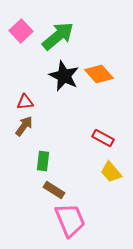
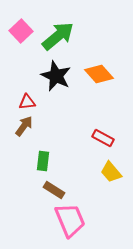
black star: moved 8 px left
red triangle: moved 2 px right
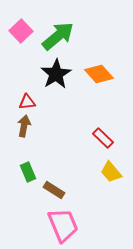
black star: moved 2 px up; rotated 16 degrees clockwise
brown arrow: rotated 25 degrees counterclockwise
red rectangle: rotated 15 degrees clockwise
green rectangle: moved 15 px left, 11 px down; rotated 30 degrees counterclockwise
pink trapezoid: moved 7 px left, 5 px down
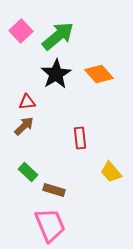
brown arrow: rotated 35 degrees clockwise
red rectangle: moved 23 px left; rotated 40 degrees clockwise
green rectangle: rotated 24 degrees counterclockwise
brown rectangle: rotated 15 degrees counterclockwise
pink trapezoid: moved 13 px left
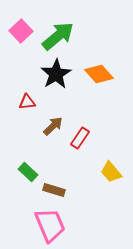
brown arrow: moved 29 px right
red rectangle: rotated 40 degrees clockwise
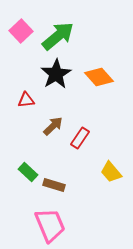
orange diamond: moved 3 px down
red triangle: moved 1 px left, 2 px up
brown rectangle: moved 5 px up
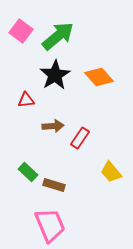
pink square: rotated 10 degrees counterclockwise
black star: moved 1 px left, 1 px down
brown arrow: rotated 40 degrees clockwise
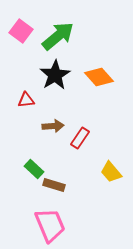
green rectangle: moved 6 px right, 3 px up
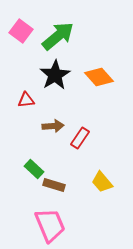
yellow trapezoid: moved 9 px left, 10 px down
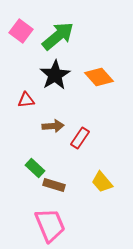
green rectangle: moved 1 px right, 1 px up
